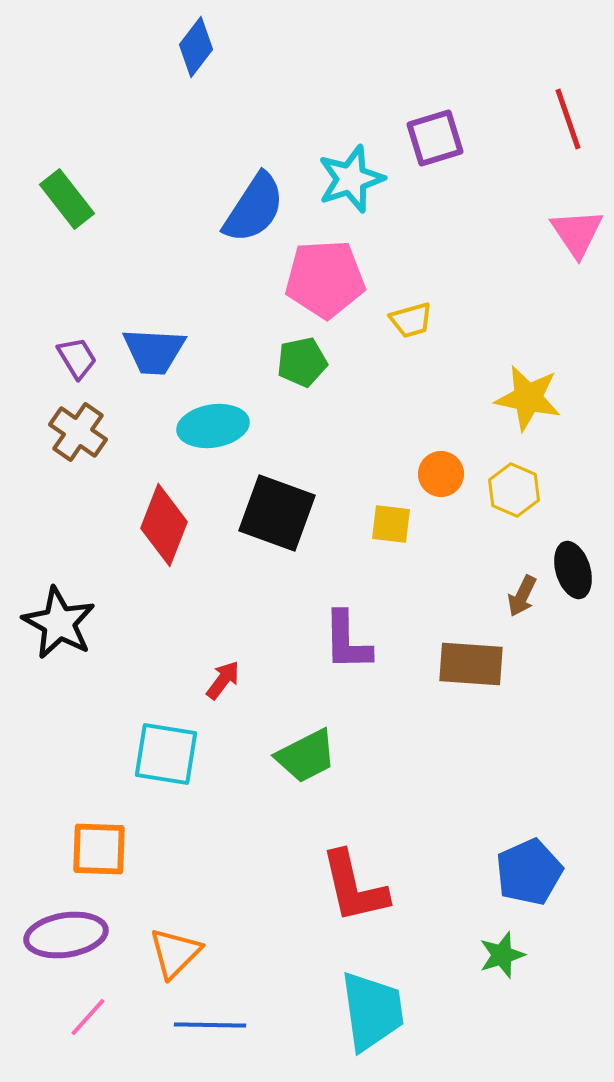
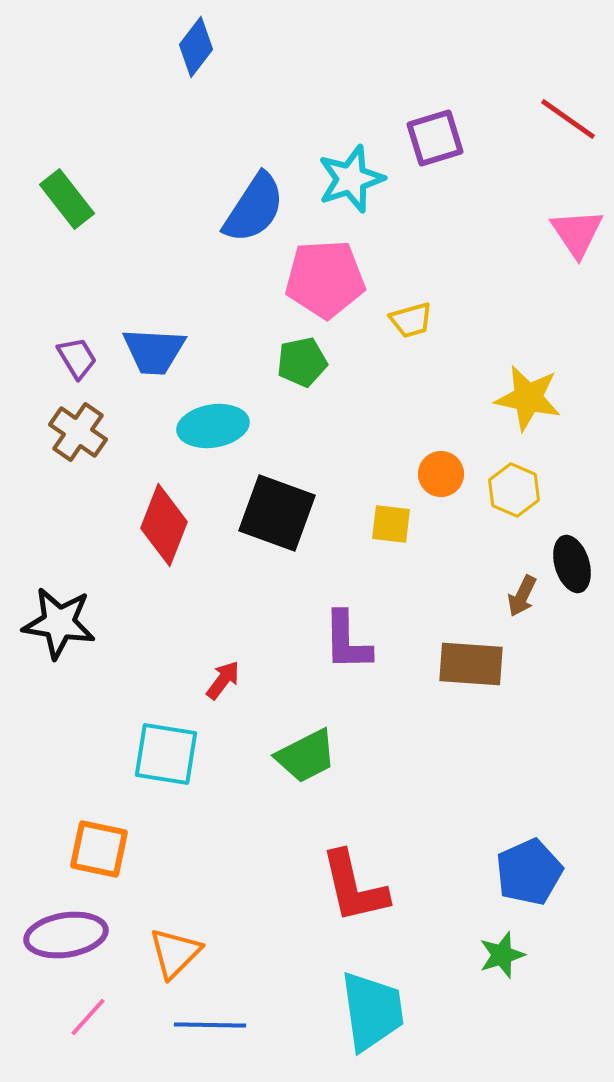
red line: rotated 36 degrees counterclockwise
black ellipse: moved 1 px left, 6 px up
black star: rotated 20 degrees counterclockwise
orange square: rotated 10 degrees clockwise
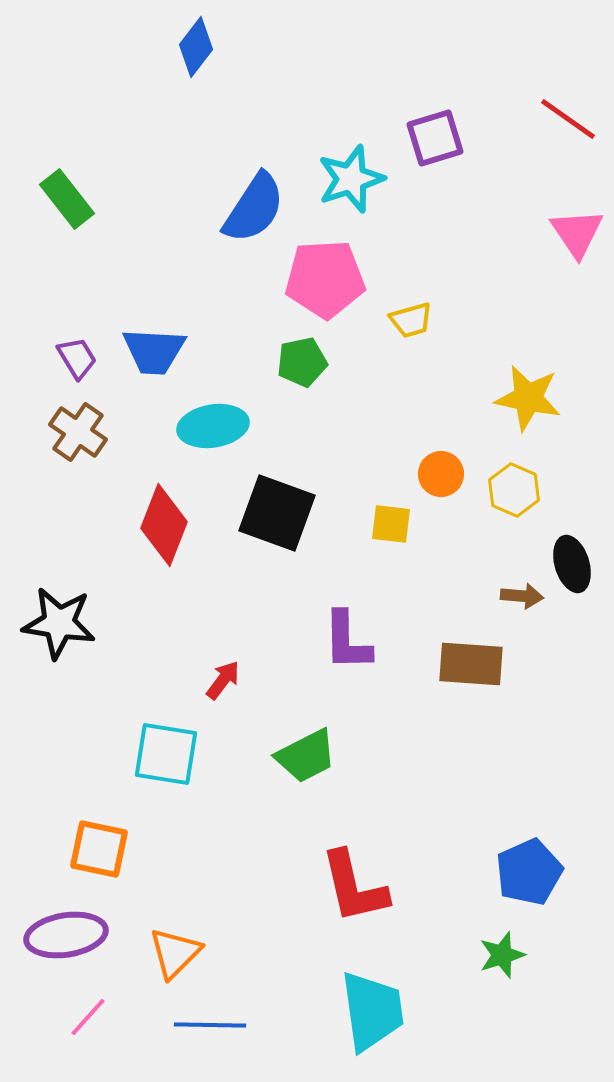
brown arrow: rotated 111 degrees counterclockwise
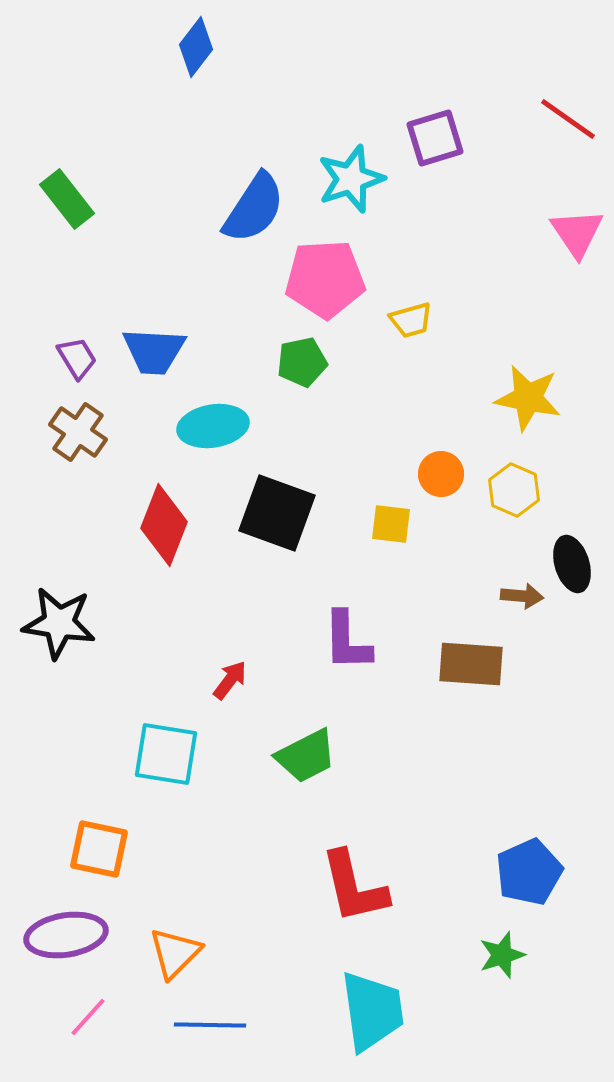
red arrow: moved 7 px right
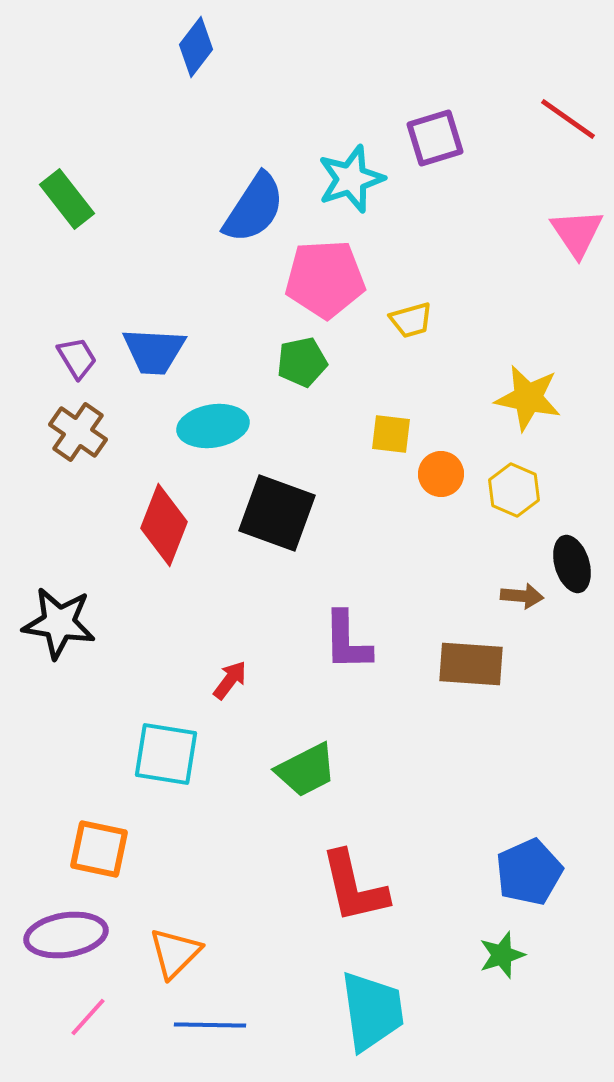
yellow square: moved 90 px up
green trapezoid: moved 14 px down
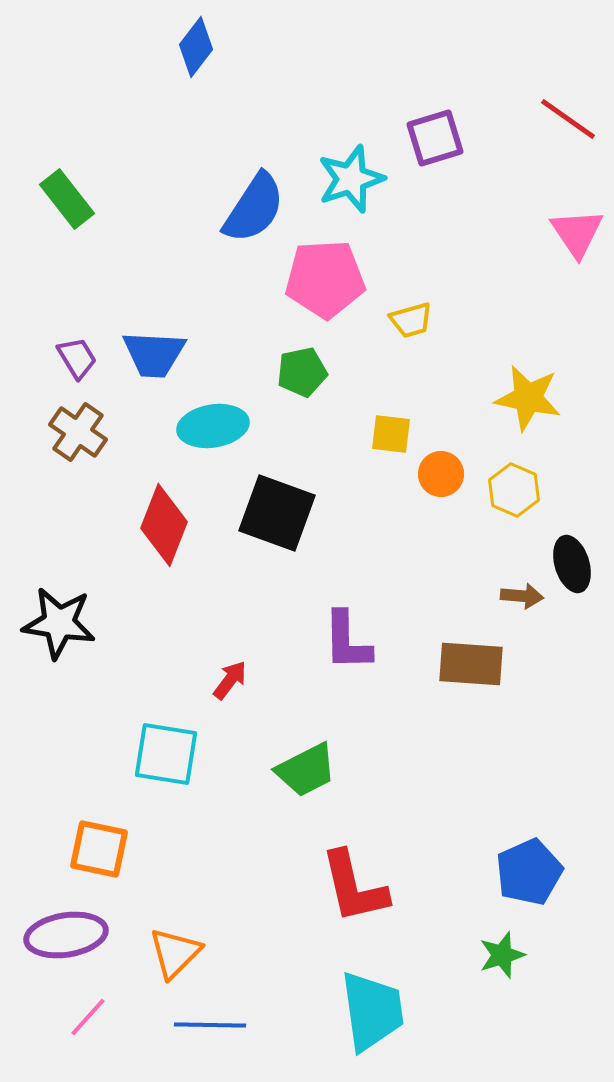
blue trapezoid: moved 3 px down
green pentagon: moved 10 px down
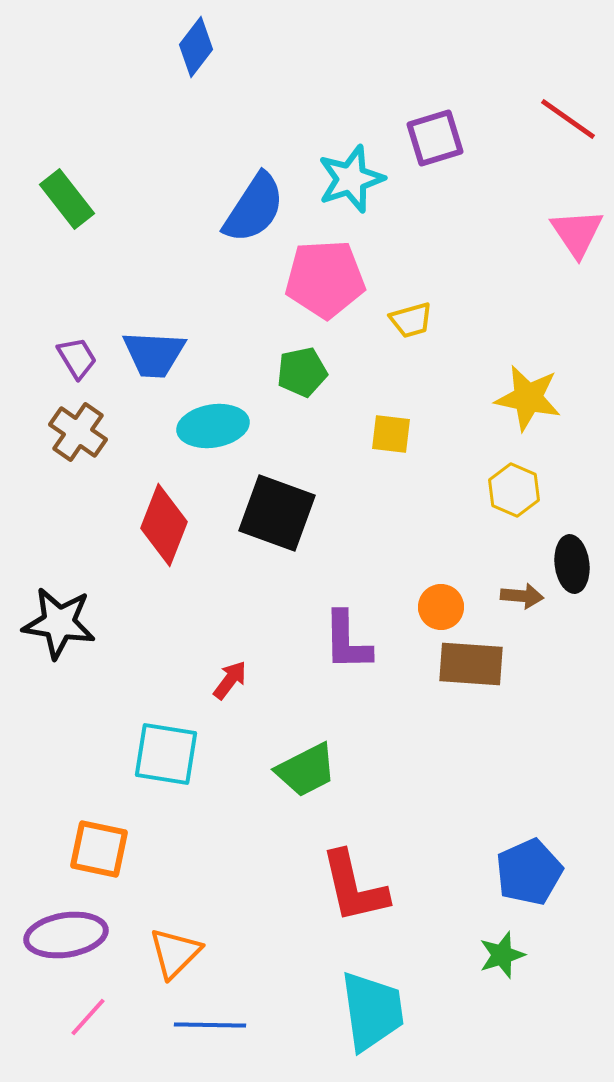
orange circle: moved 133 px down
black ellipse: rotated 10 degrees clockwise
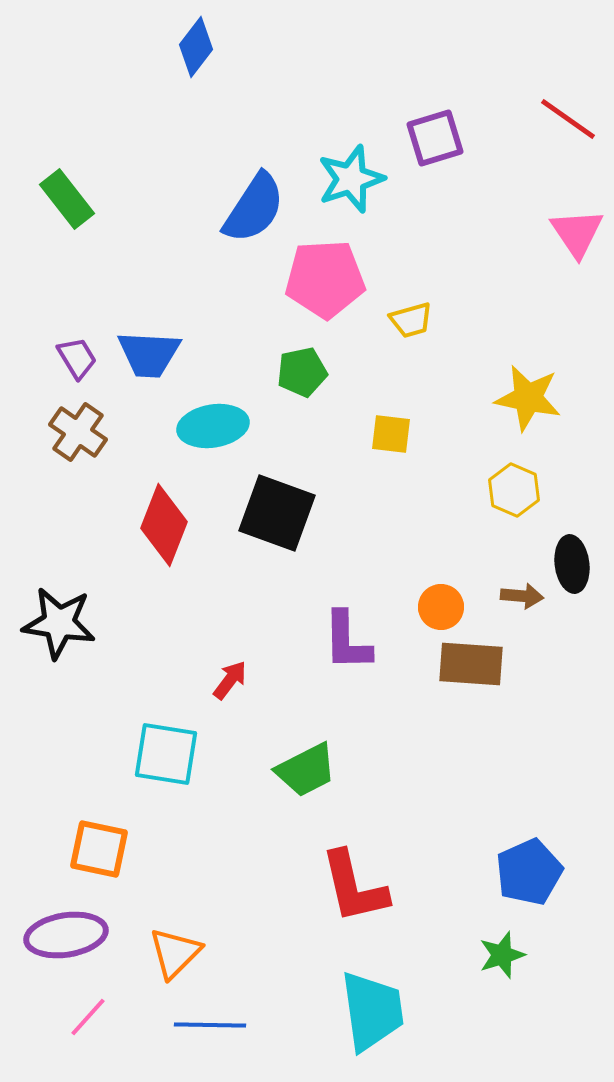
blue trapezoid: moved 5 px left
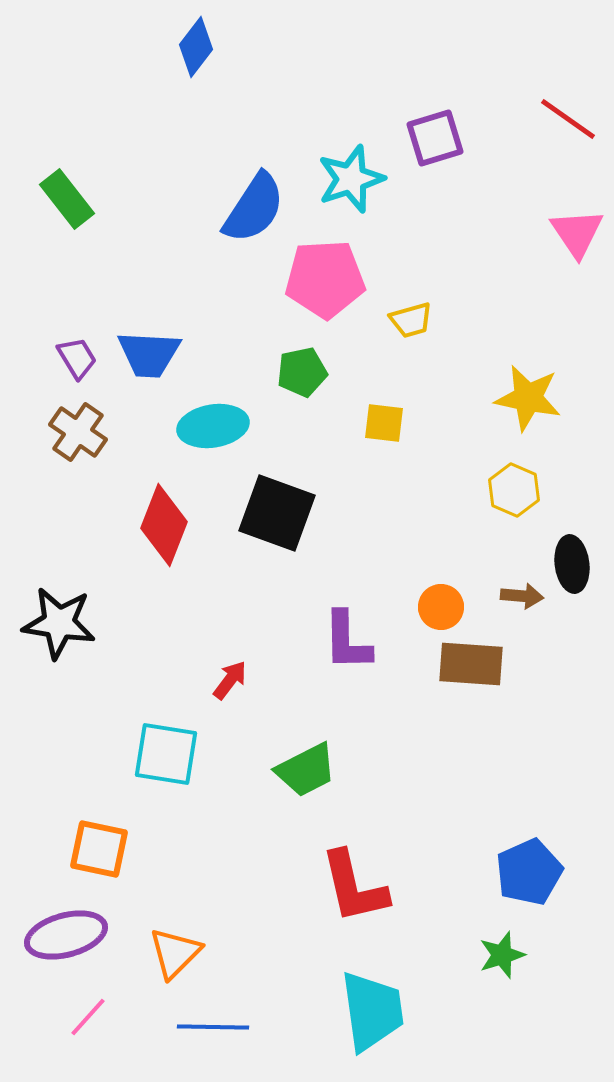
yellow square: moved 7 px left, 11 px up
purple ellipse: rotated 6 degrees counterclockwise
blue line: moved 3 px right, 2 px down
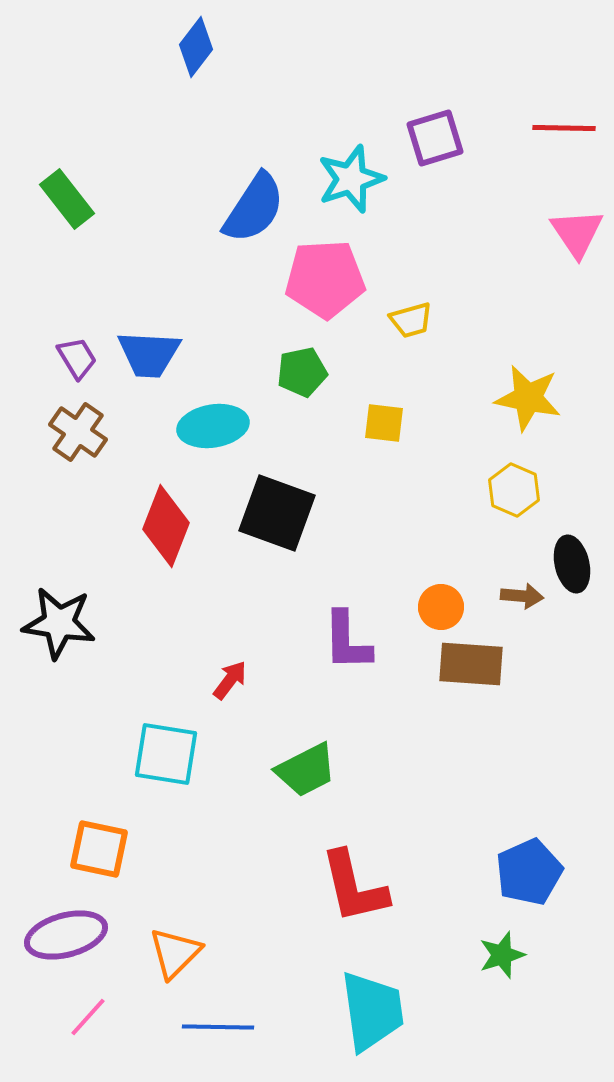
red line: moved 4 px left, 9 px down; rotated 34 degrees counterclockwise
red diamond: moved 2 px right, 1 px down
black ellipse: rotated 6 degrees counterclockwise
blue line: moved 5 px right
